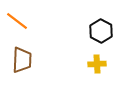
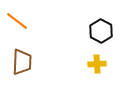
brown trapezoid: moved 2 px down
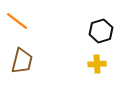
black hexagon: rotated 15 degrees clockwise
brown trapezoid: moved 1 px up; rotated 12 degrees clockwise
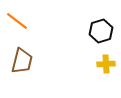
yellow cross: moved 9 px right
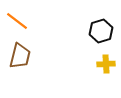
brown trapezoid: moved 2 px left, 5 px up
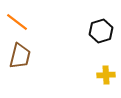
orange line: moved 1 px down
yellow cross: moved 11 px down
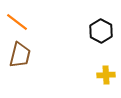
black hexagon: rotated 15 degrees counterclockwise
brown trapezoid: moved 1 px up
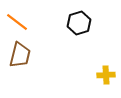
black hexagon: moved 22 px left, 8 px up; rotated 15 degrees clockwise
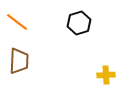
brown trapezoid: moved 1 px left, 6 px down; rotated 12 degrees counterclockwise
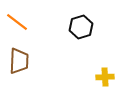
black hexagon: moved 2 px right, 4 px down
yellow cross: moved 1 px left, 2 px down
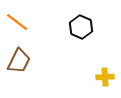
black hexagon: rotated 20 degrees counterclockwise
brown trapezoid: rotated 24 degrees clockwise
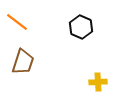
brown trapezoid: moved 4 px right, 1 px down; rotated 8 degrees counterclockwise
yellow cross: moved 7 px left, 5 px down
